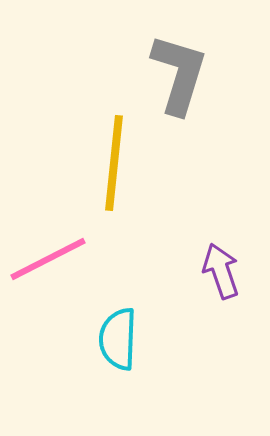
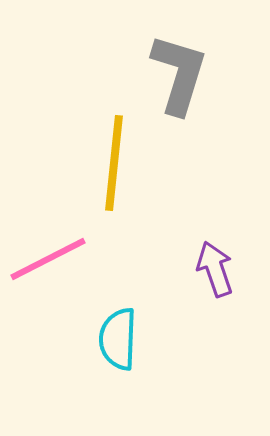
purple arrow: moved 6 px left, 2 px up
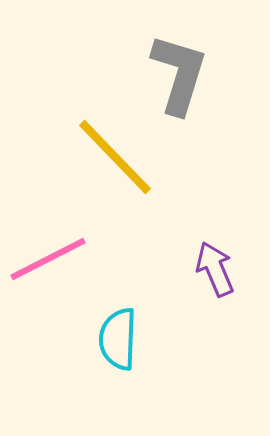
yellow line: moved 1 px right, 6 px up; rotated 50 degrees counterclockwise
purple arrow: rotated 4 degrees counterclockwise
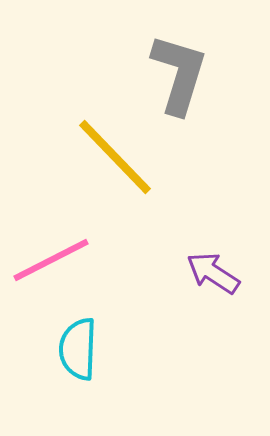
pink line: moved 3 px right, 1 px down
purple arrow: moved 2 px left, 4 px down; rotated 34 degrees counterclockwise
cyan semicircle: moved 40 px left, 10 px down
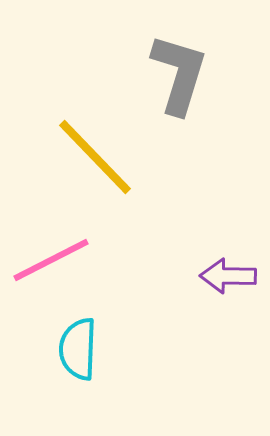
yellow line: moved 20 px left
purple arrow: moved 15 px right, 3 px down; rotated 32 degrees counterclockwise
